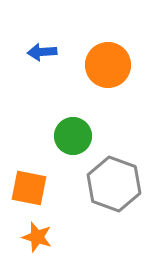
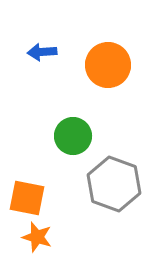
orange square: moved 2 px left, 10 px down
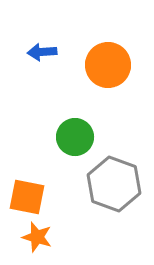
green circle: moved 2 px right, 1 px down
orange square: moved 1 px up
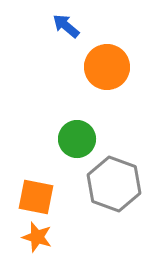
blue arrow: moved 24 px right, 26 px up; rotated 44 degrees clockwise
orange circle: moved 1 px left, 2 px down
green circle: moved 2 px right, 2 px down
orange square: moved 9 px right
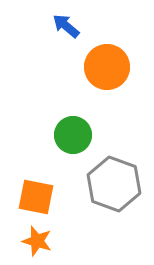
green circle: moved 4 px left, 4 px up
orange star: moved 4 px down
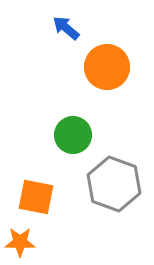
blue arrow: moved 2 px down
orange star: moved 17 px left, 1 px down; rotated 16 degrees counterclockwise
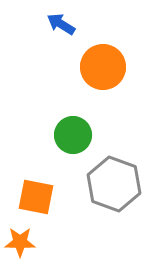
blue arrow: moved 5 px left, 4 px up; rotated 8 degrees counterclockwise
orange circle: moved 4 px left
